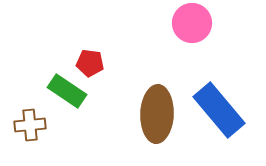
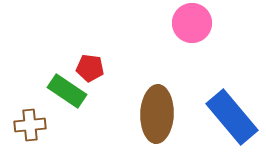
red pentagon: moved 5 px down
blue rectangle: moved 13 px right, 7 px down
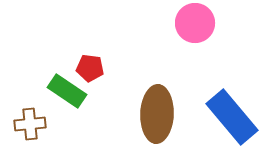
pink circle: moved 3 px right
brown cross: moved 1 px up
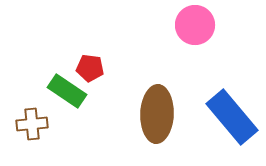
pink circle: moved 2 px down
brown cross: moved 2 px right
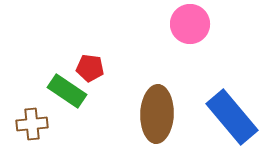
pink circle: moved 5 px left, 1 px up
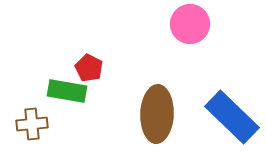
red pentagon: moved 1 px left; rotated 20 degrees clockwise
green rectangle: rotated 24 degrees counterclockwise
blue rectangle: rotated 6 degrees counterclockwise
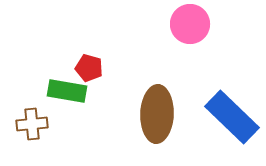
red pentagon: rotated 12 degrees counterclockwise
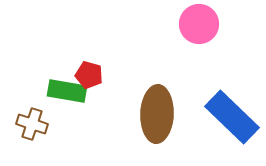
pink circle: moved 9 px right
red pentagon: moved 7 px down
brown cross: rotated 24 degrees clockwise
